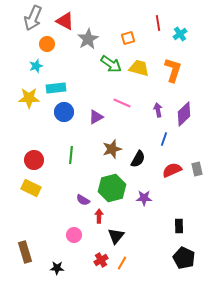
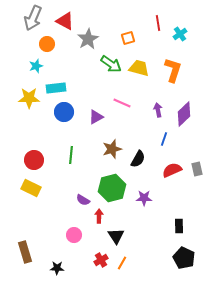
black triangle: rotated 12 degrees counterclockwise
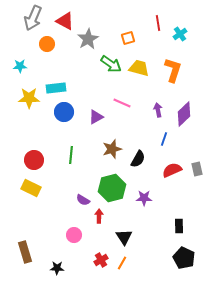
cyan star: moved 16 px left; rotated 16 degrees clockwise
black triangle: moved 8 px right, 1 px down
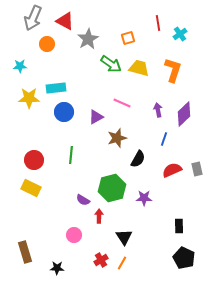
brown star: moved 5 px right, 11 px up
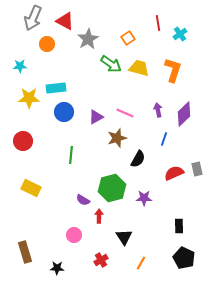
orange square: rotated 16 degrees counterclockwise
pink line: moved 3 px right, 10 px down
red circle: moved 11 px left, 19 px up
red semicircle: moved 2 px right, 3 px down
orange line: moved 19 px right
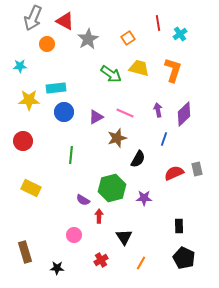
green arrow: moved 10 px down
yellow star: moved 2 px down
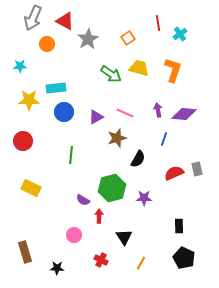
purple diamond: rotated 50 degrees clockwise
red cross: rotated 32 degrees counterclockwise
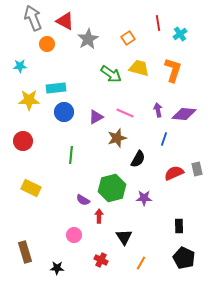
gray arrow: rotated 135 degrees clockwise
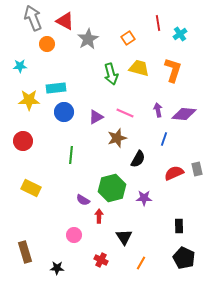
green arrow: rotated 40 degrees clockwise
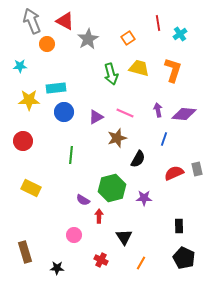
gray arrow: moved 1 px left, 3 px down
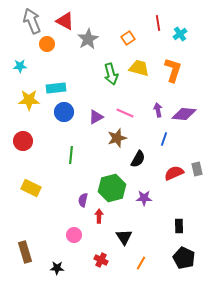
purple semicircle: rotated 72 degrees clockwise
